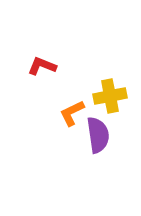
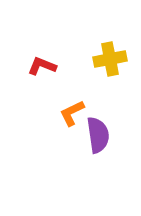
yellow cross: moved 37 px up
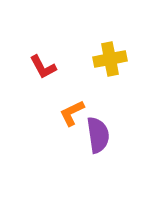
red L-shape: moved 1 px right, 1 px down; rotated 140 degrees counterclockwise
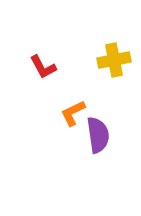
yellow cross: moved 4 px right, 1 px down
orange L-shape: moved 1 px right
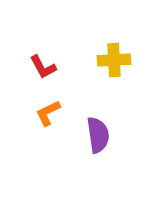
yellow cross: rotated 8 degrees clockwise
orange L-shape: moved 25 px left
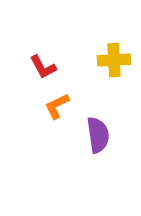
orange L-shape: moved 9 px right, 7 px up
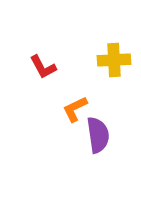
orange L-shape: moved 18 px right, 3 px down
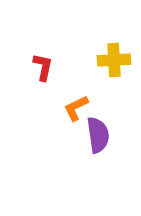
red L-shape: rotated 140 degrees counterclockwise
orange L-shape: moved 1 px right, 1 px up
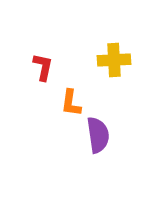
orange L-shape: moved 5 px left, 5 px up; rotated 56 degrees counterclockwise
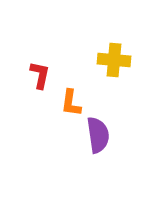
yellow cross: rotated 8 degrees clockwise
red L-shape: moved 3 px left, 8 px down
